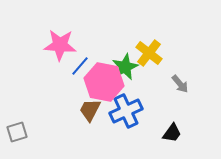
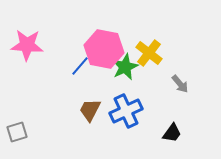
pink star: moved 33 px left
pink hexagon: moved 33 px up
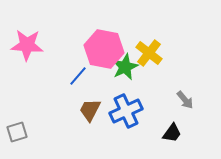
blue line: moved 2 px left, 10 px down
gray arrow: moved 5 px right, 16 px down
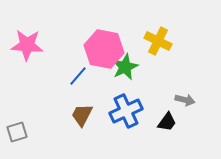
yellow cross: moved 9 px right, 12 px up; rotated 12 degrees counterclockwise
gray arrow: rotated 36 degrees counterclockwise
brown trapezoid: moved 8 px left, 5 px down
black trapezoid: moved 5 px left, 11 px up
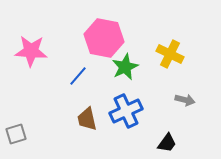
yellow cross: moved 12 px right, 13 px down
pink star: moved 4 px right, 6 px down
pink hexagon: moved 11 px up
brown trapezoid: moved 5 px right, 4 px down; rotated 40 degrees counterclockwise
black trapezoid: moved 21 px down
gray square: moved 1 px left, 2 px down
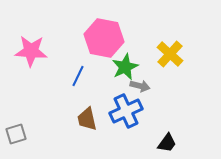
yellow cross: rotated 16 degrees clockwise
blue line: rotated 15 degrees counterclockwise
gray arrow: moved 45 px left, 14 px up
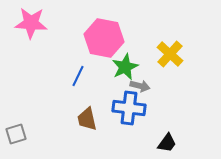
pink star: moved 28 px up
blue cross: moved 3 px right, 3 px up; rotated 32 degrees clockwise
